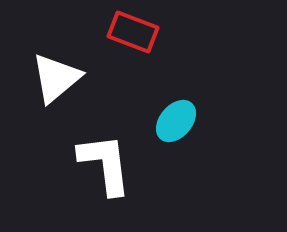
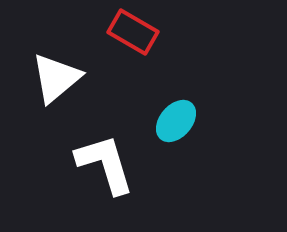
red rectangle: rotated 9 degrees clockwise
white L-shape: rotated 10 degrees counterclockwise
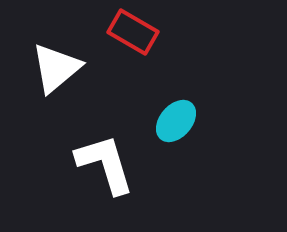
white triangle: moved 10 px up
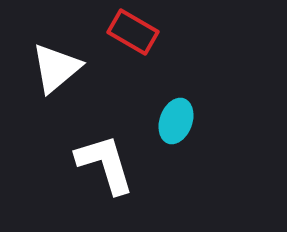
cyan ellipse: rotated 21 degrees counterclockwise
